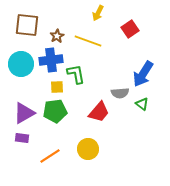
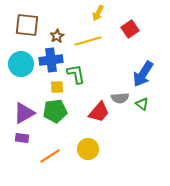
yellow line: rotated 36 degrees counterclockwise
gray semicircle: moved 5 px down
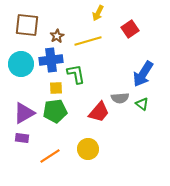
yellow square: moved 1 px left, 1 px down
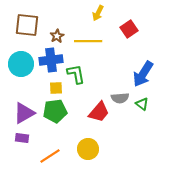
red square: moved 1 px left
yellow line: rotated 16 degrees clockwise
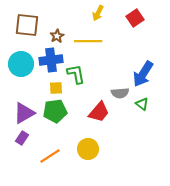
red square: moved 6 px right, 11 px up
gray semicircle: moved 5 px up
purple rectangle: rotated 64 degrees counterclockwise
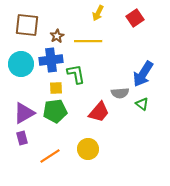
purple rectangle: rotated 48 degrees counterclockwise
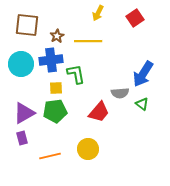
orange line: rotated 20 degrees clockwise
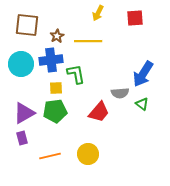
red square: rotated 30 degrees clockwise
yellow circle: moved 5 px down
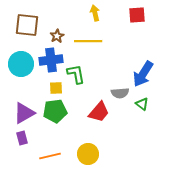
yellow arrow: moved 3 px left; rotated 140 degrees clockwise
red square: moved 2 px right, 3 px up
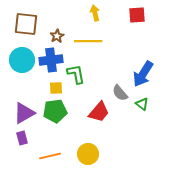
brown square: moved 1 px left, 1 px up
cyan circle: moved 1 px right, 4 px up
gray semicircle: rotated 54 degrees clockwise
